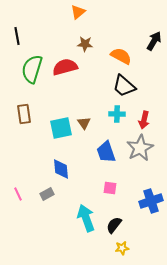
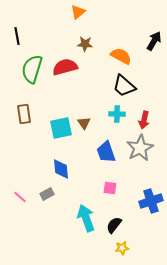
pink line: moved 2 px right, 3 px down; rotated 24 degrees counterclockwise
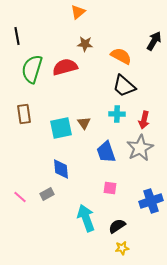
black semicircle: moved 3 px right, 1 px down; rotated 18 degrees clockwise
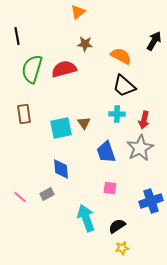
red semicircle: moved 1 px left, 2 px down
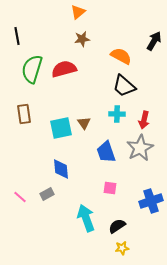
brown star: moved 3 px left, 5 px up; rotated 14 degrees counterclockwise
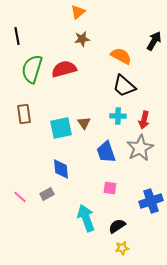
cyan cross: moved 1 px right, 2 px down
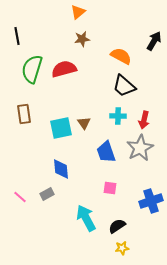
cyan arrow: rotated 8 degrees counterclockwise
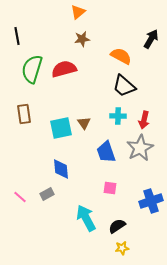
black arrow: moved 3 px left, 2 px up
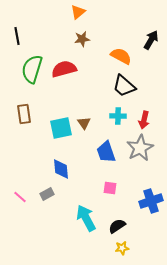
black arrow: moved 1 px down
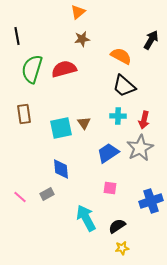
blue trapezoid: moved 2 px right, 1 px down; rotated 75 degrees clockwise
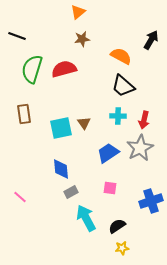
black line: rotated 60 degrees counterclockwise
black trapezoid: moved 1 px left
gray rectangle: moved 24 px right, 2 px up
